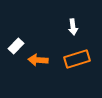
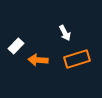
white arrow: moved 8 px left, 6 px down; rotated 21 degrees counterclockwise
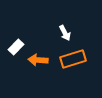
white rectangle: moved 1 px down
orange rectangle: moved 4 px left
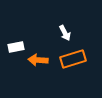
white rectangle: rotated 35 degrees clockwise
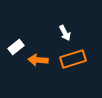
white rectangle: rotated 28 degrees counterclockwise
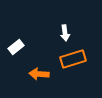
white arrow: rotated 21 degrees clockwise
orange arrow: moved 1 px right, 14 px down
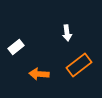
white arrow: moved 2 px right
orange rectangle: moved 6 px right, 6 px down; rotated 20 degrees counterclockwise
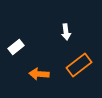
white arrow: moved 1 px left, 1 px up
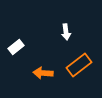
orange arrow: moved 4 px right, 1 px up
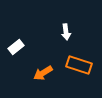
orange rectangle: rotated 55 degrees clockwise
orange arrow: rotated 36 degrees counterclockwise
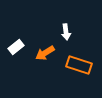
orange arrow: moved 2 px right, 20 px up
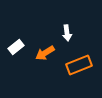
white arrow: moved 1 px right, 1 px down
orange rectangle: rotated 40 degrees counterclockwise
